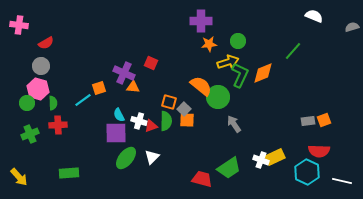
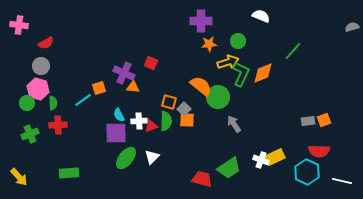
white semicircle at (314, 16): moved 53 px left
green L-shape at (240, 75): moved 1 px right, 1 px up
white cross at (139, 121): rotated 21 degrees counterclockwise
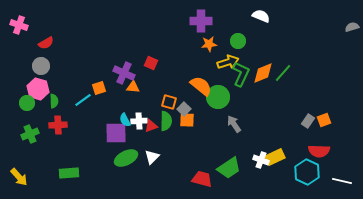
pink cross at (19, 25): rotated 12 degrees clockwise
green line at (293, 51): moved 10 px left, 22 px down
green semicircle at (53, 103): moved 1 px right, 2 px up
cyan semicircle at (119, 115): moved 6 px right, 5 px down
gray rectangle at (308, 121): rotated 48 degrees counterclockwise
green ellipse at (126, 158): rotated 25 degrees clockwise
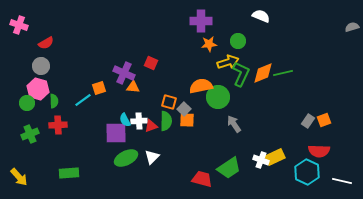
green line at (283, 73): rotated 36 degrees clockwise
orange semicircle at (201, 86): rotated 50 degrees counterclockwise
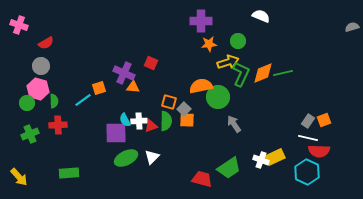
white line at (342, 181): moved 34 px left, 43 px up
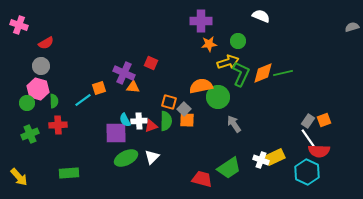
white line at (308, 138): rotated 42 degrees clockwise
